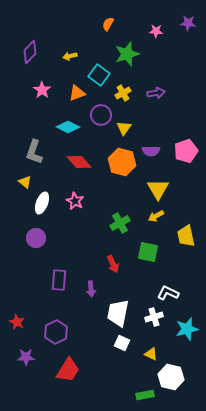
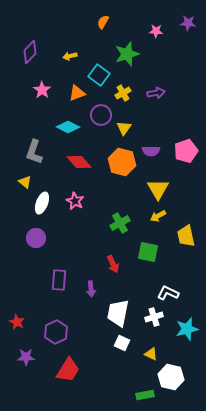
orange semicircle at (108, 24): moved 5 px left, 2 px up
yellow arrow at (156, 216): moved 2 px right
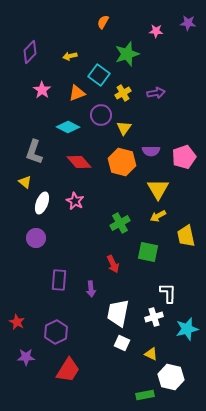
pink pentagon at (186, 151): moved 2 px left, 6 px down
white L-shape at (168, 293): rotated 65 degrees clockwise
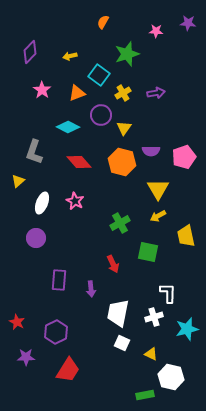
yellow triangle at (25, 182): moved 7 px left, 1 px up; rotated 40 degrees clockwise
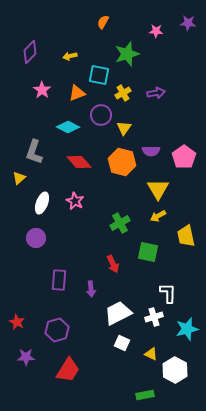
cyan square at (99, 75): rotated 25 degrees counterclockwise
pink pentagon at (184, 157): rotated 15 degrees counterclockwise
yellow triangle at (18, 181): moved 1 px right, 3 px up
white trapezoid at (118, 313): rotated 52 degrees clockwise
purple hexagon at (56, 332): moved 1 px right, 2 px up; rotated 10 degrees clockwise
white hexagon at (171, 377): moved 4 px right, 7 px up; rotated 15 degrees clockwise
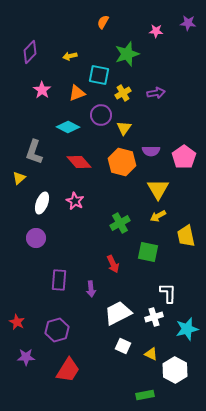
white square at (122, 343): moved 1 px right, 3 px down
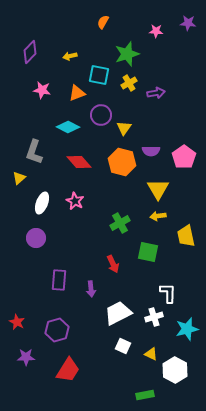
pink star at (42, 90): rotated 24 degrees counterclockwise
yellow cross at (123, 93): moved 6 px right, 10 px up
yellow arrow at (158, 216): rotated 21 degrees clockwise
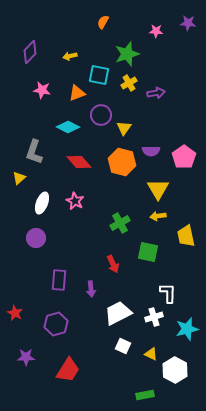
red star at (17, 322): moved 2 px left, 9 px up
purple hexagon at (57, 330): moved 1 px left, 6 px up
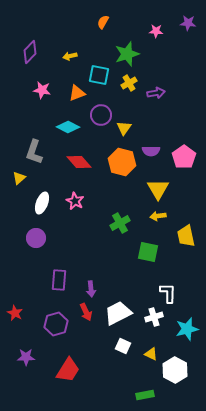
red arrow at (113, 264): moved 27 px left, 48 px down
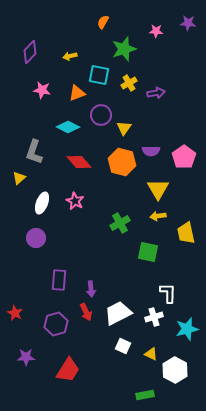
green star at (127, 54): moved 3 px left, 5 px up
yellow trapezoid at (186, 236): moved 3 px up
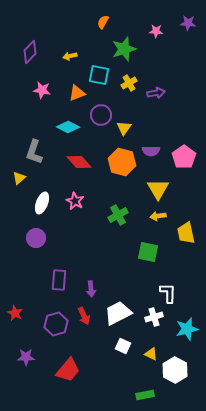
green cross at (120, 223): moved 2 px left, 8 px up
red arrow at (86, 312): moved 2 px left, 4 px down
red trapezoid at (68, 370): rotated 8 degrees clockwise
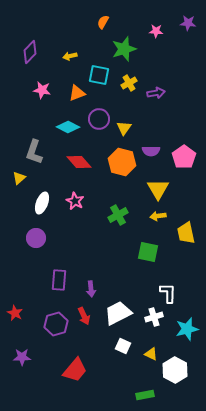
purple circle at (101, 115): moved 2 px left, 4 px down
purple star at (26, 357): moved 4 px left
red trapezoid at (68, 370): moved 7 px right
